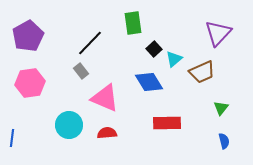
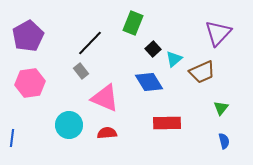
green rectangle: rotated 30 degrees clockwise
black square: moved 1 px left
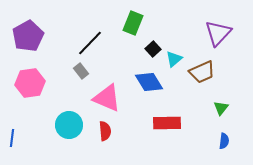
pink triangle: moved 2 px right
red semicircle: moved 2 px left, 2 px up; rotated 90 degrees clockwise
blue semicircle: rotated 21 degrees clockwise
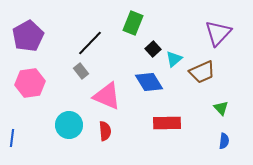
pink triangle: moved 2 px up
green triangle: rotated 21 degrees counterclockwise
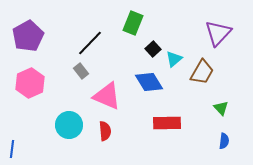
brown trapezoid: rotated 36 degrees counterclockwise
pink hexagon: rotated 16 degrees counterclockwise
blue line: moved 11 px down
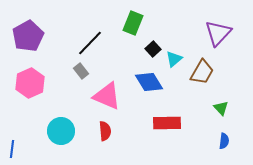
cyan circle: moved 8 px left, 6 px down
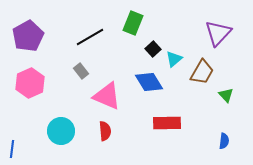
black line: moved 6 px up; rotated 16 degrees clockwise
green triangle: moved 5 px right, 13 px up
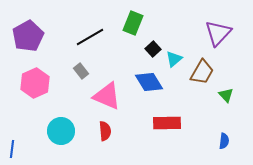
pink hexagon: moved 5 px right
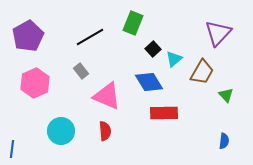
red rectangle: moved 3 px left, 10 px up
